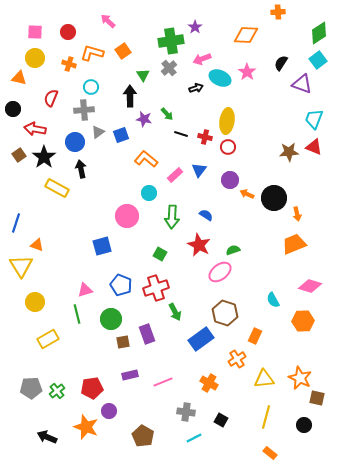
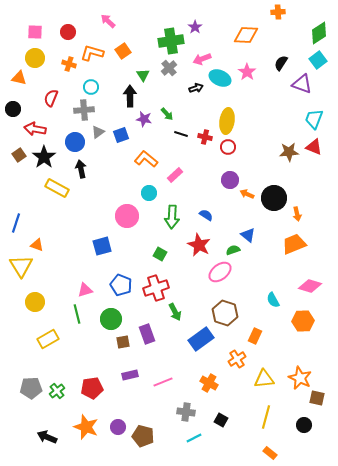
blue triangle at (199, 170): moved 49 px right, 65 px down; rotated 28 degrees counterclockwise
purple circle at (109, 411): moved 9 px right, 16 px down
brown pentagon at (143, 436): rotated 15 degrees counterclockwise
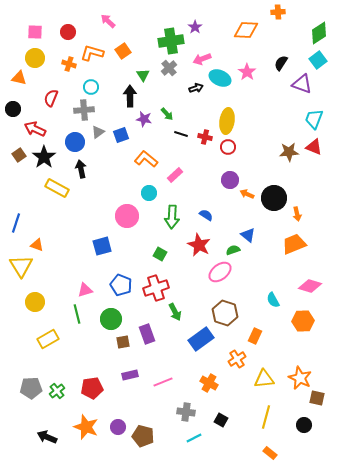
orange diamond at (246, 35): moved 5 px up
red arrow at (35, 129): rotated 15 degrees clockwise
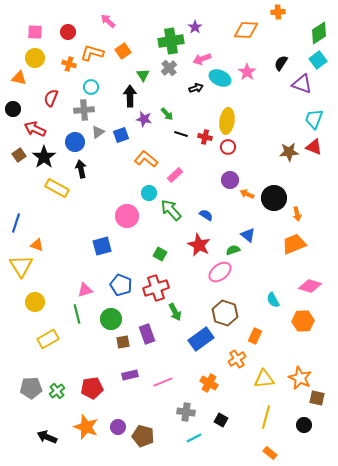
green arrow at (172, 217): moved 1 px left, 7 px up; rotated 135 degrees clockwise
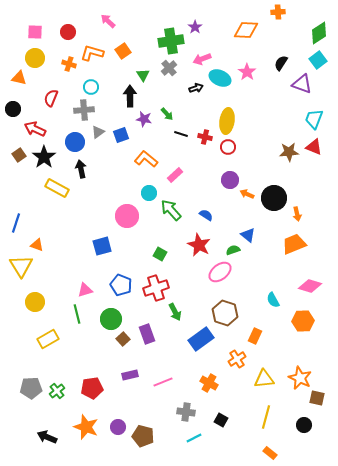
brown square at (123, 342): moved 3 px up; rotated 32 degrees counterclockwise
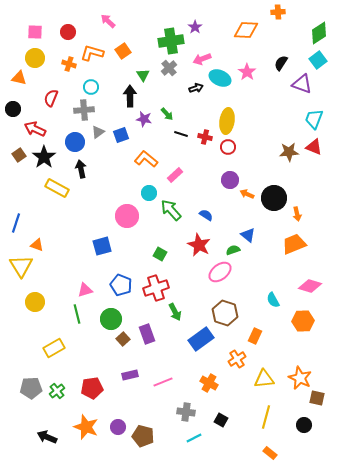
yellow rectangle at (48, 339): moved 6 px right, 9 px down
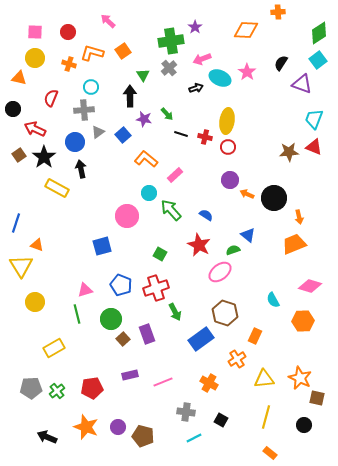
blue square at (121, 135): moved 2 px right; rotated 21 degrees counterclockwise
orange arrow at (297, 214): moved 2 px right, 3 px down
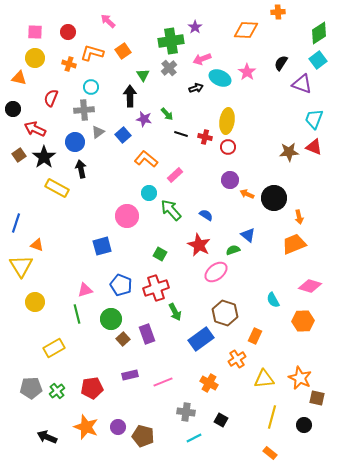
pink ellipse at (220, 272): moved 4 px left
yellow line at (266, 417): moved 6 px right
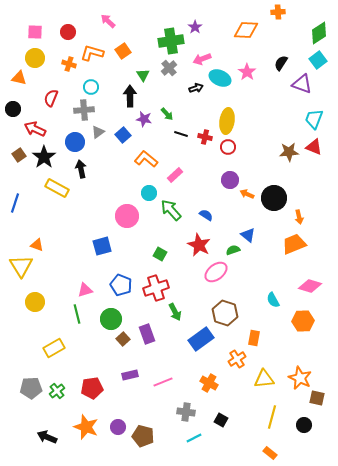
blue line at (16, 223): moved 1 px left, 20 px up
orange rectangle at (255, 336): moved 1 px left, 2 px down; rotated 14 degrees counterclockwise
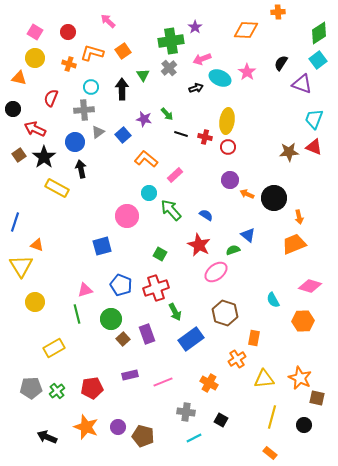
pink square at (35, 32): rotated 28 degrees clockwise
black arrow at (130, 96): moved 8 px left, 7 px up
blue line at (15, 203): moved 19 px down
blue rectangle at (201, 339): moved 10 px left
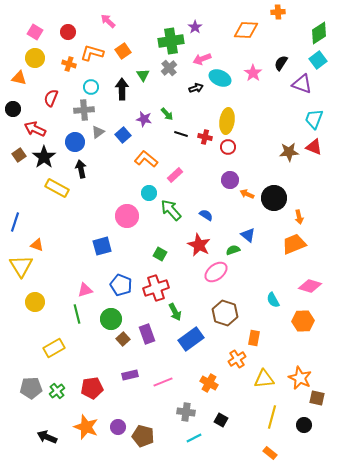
pink star at (247, 72): moved 6 px right, 1 px down
